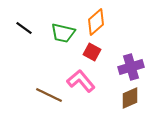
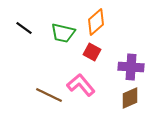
purple cross: rotated 20 degrees clockwise
pink L-shape: moved 4 px down
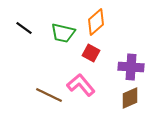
red square: moved 1 px left, 1 px down
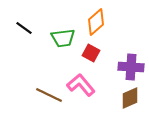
green trapezoid: moved 5 px down; rotated 20 degrees counterclockwise
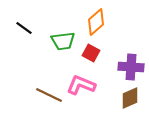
green trapezoid: moved 3 px down
pink L-shape: rotated 28 degrees counterclockwise
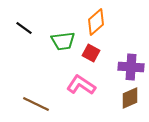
pink L-shape: rotated 12 degrees clockwise
brown line: moved 13 px left, 9 px down
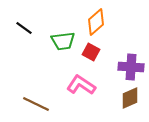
red square: moved 1 px up
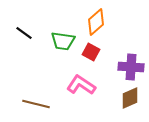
black line: moved 5 px down
green trapezoid: rotated 15 degrees clockwise
brown line: rotated 12 degrees counterclockwise
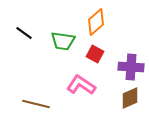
red square: moved 4 px right, 2 px down
